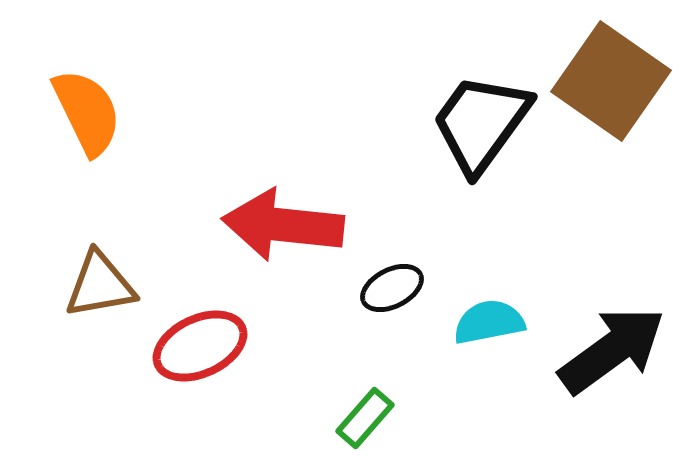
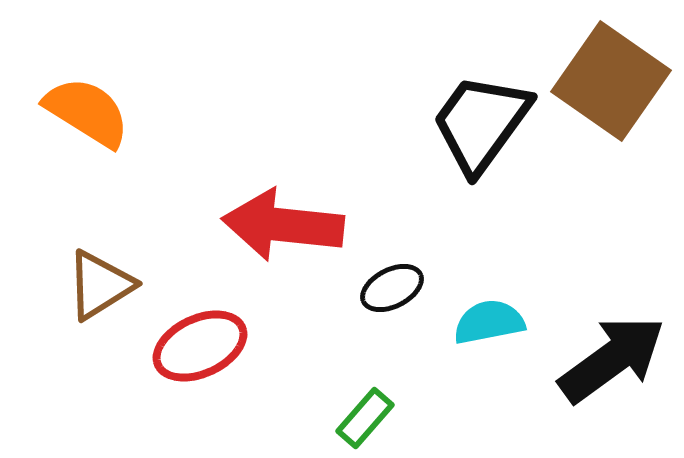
orange semicircle: rotated 32 degrees counterclockwise
brown triangle: rotated 22 degrees counterclockwise
black arrow: moved 9 px down
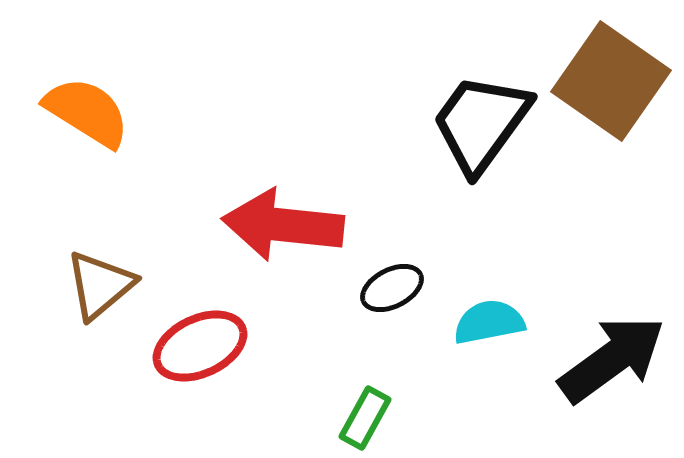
brown triangle: rotated 8 degrees counterclockwise
green rectangle: rotated 12 degrees counterclockwise
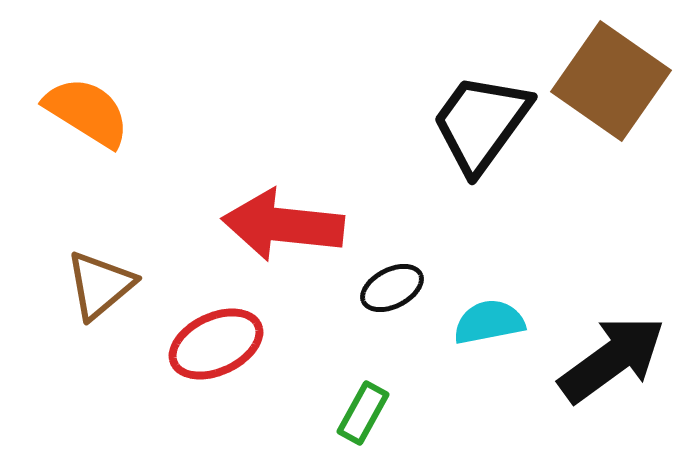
red ellipse: moved 16 px right, 2 px up
green rectangle: moved 2 px left, 5 px up
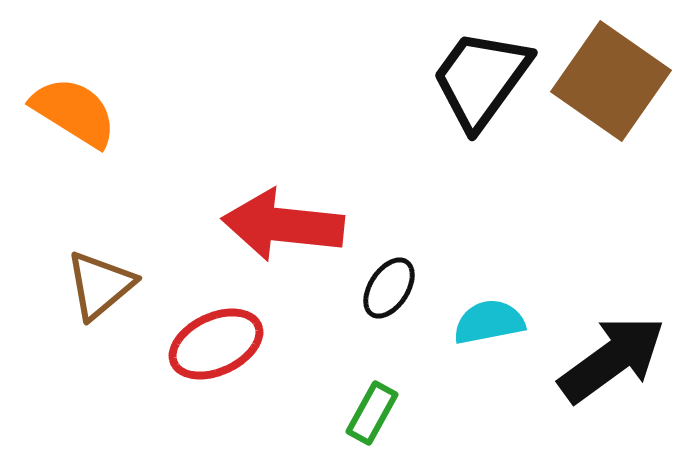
orange semicircle: moved 13 px left
black trapezoid: moved 44 px up
black ellipse: moved 3 px left; rotated 30 degrees counterclockwise
green rectangle: moved 9 px right
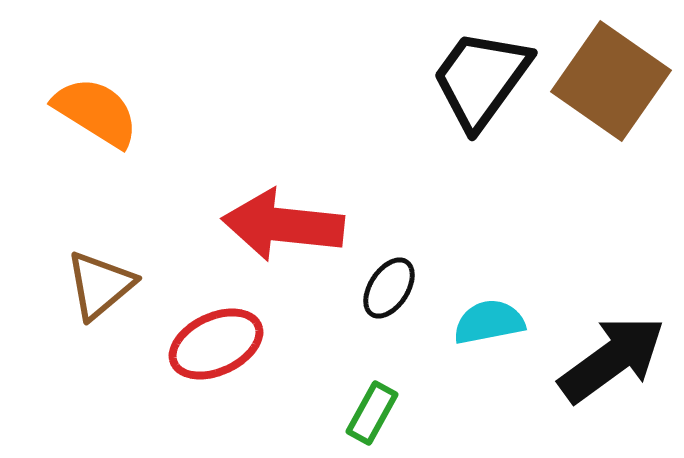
orange semicircle: moved 22 px right
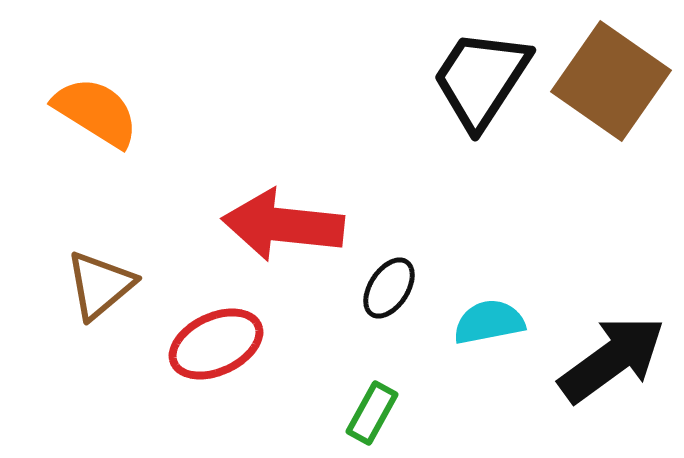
black trapezoid: rotated 3 degrees counterclockwise
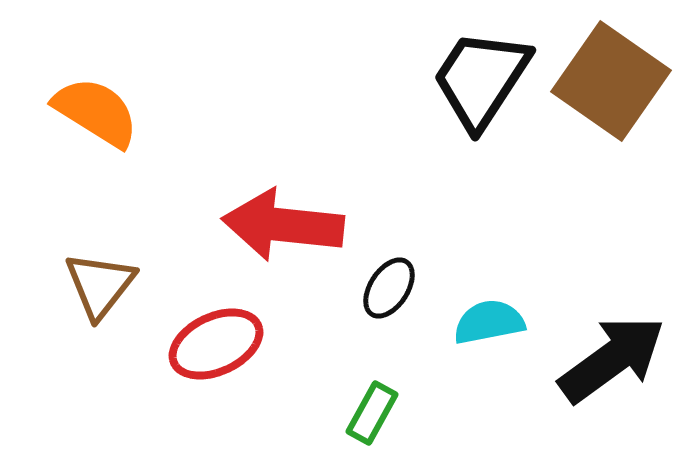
brown triangle: rotated 12 degrees counterclockwise
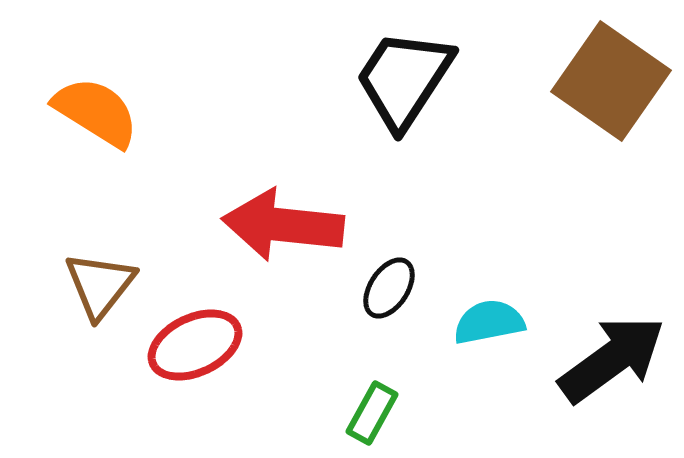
black trapezoid: moved 77 px left
red ellipse: moved 21 px left, 1 px down
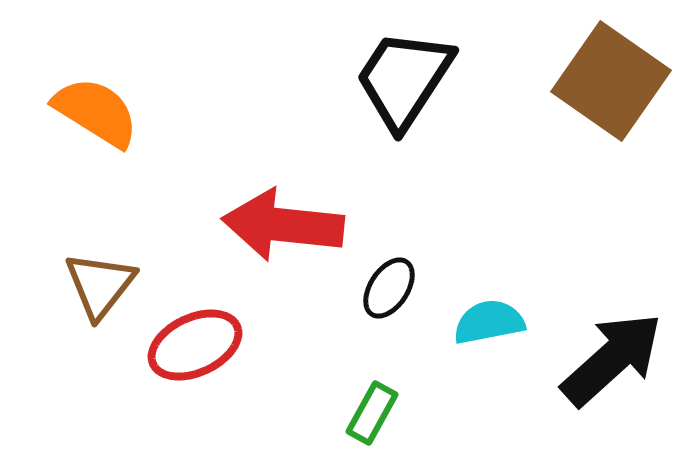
black arrow: rotated 6 degrees counterclockwise
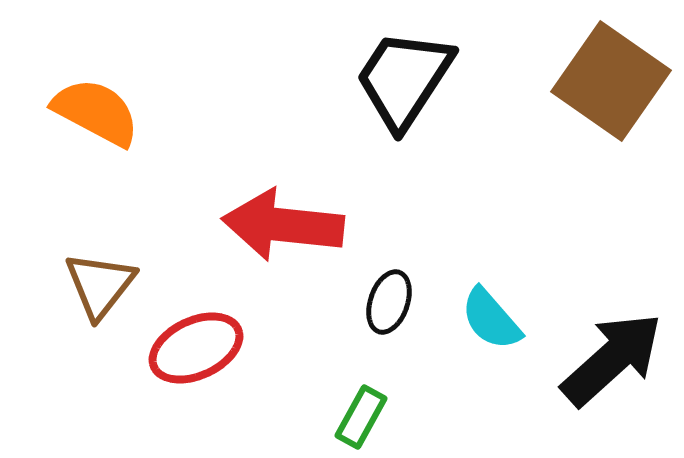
orange semicircle: rotated 4 degrees counterclockwise
black ellipse: moved 14 px down; rotated 14 degrees counterclockwise
cyan semicircle: moved 2 px right, 3 px up; rotated 120 degrees counterclockwise
red ellipse: moved 1 px right, 3 px down
green rectangle: moved 11 px left, 4 px down
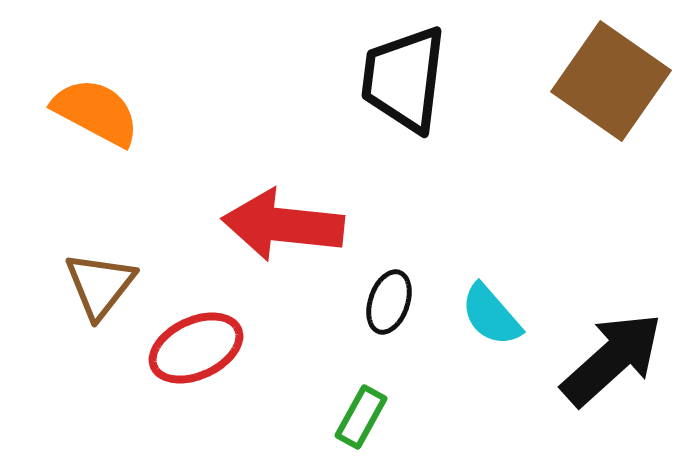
black trapezoid: rotated 26 degrees counterclockwise
cyan semicircle: moved 4 px up
